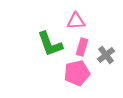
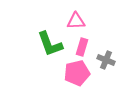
gray cross: moved 5 px down; rotated 30 degrees counterclockwise
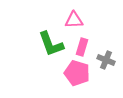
pink triangle: moved 2 px left, 1 px up
green L-shape: moved 1 px right
pink pentagon: rotated 30 degrees clockwise
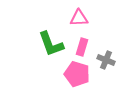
pink triangle: moved 5 px right, 2 px up
pink pentagon: moved 1 px down
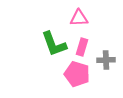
green L-shape: moved 3 px right
gray cross: rotated 24 degrees counterclockwise
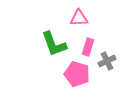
pink rectangle: moved 6 px right
gray cross: moved 1 px right, 1 px down; rotated 24 degrees counterclockwise
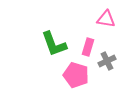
pink triangle: moved 27 px right, 1 px down; rotated 12 degrees clockwise
pink pentagon: moved 1 px left, 1 px down
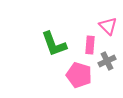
pink triangle: moved 2 px right, 7 px down; rotated 36 degrees clockwise
pink rectangle: moved 2 px right, 2 px up; rotated 12 degrees counterclockwise
pink pentagon: moved 3 px right
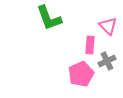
green L-shape: moved 5 px left, 26 px up
pink pentagon: moved 2 px right, 1 px up; rotated 30 degrees clockwise
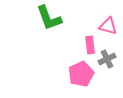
pink triangle: rotated 30 degrees counterclockwise
pink rectangle: rotated 12 degrees counterclockwise
gray cross: moved 2 px up
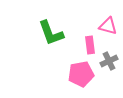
green L-shape: moved 2 px right, 15 px down
gray cross: moved 2 px right, 2 px down
pink pentagon: rotated 15 degrees clockwise
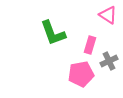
pink triangle: moved 11 px up; rotated 18 degrees clockwise
green L-shape: moved 2 px right
pink rectangle: rotated 24 degrees clockwise
